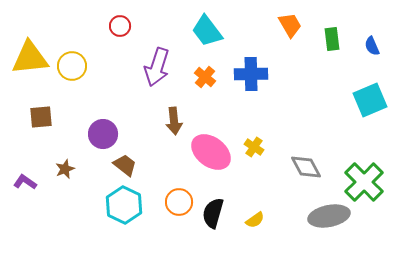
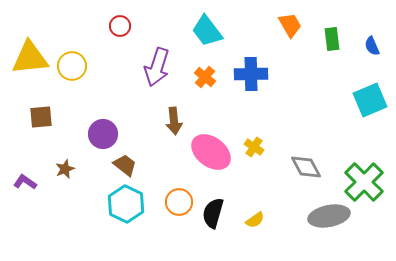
cyan hexagon: moved 2 px right, 1 px up
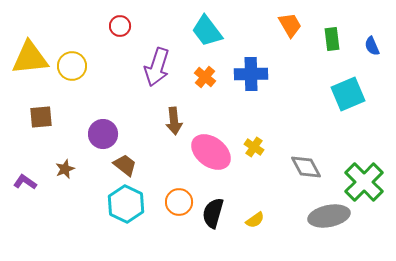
cyan square: moved 22 px left, 6 px up
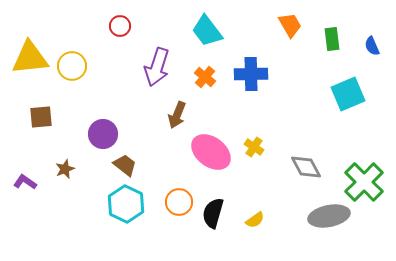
brown arrow: moved 3 px right, 6 px up; rotated 28 degrees clockwise
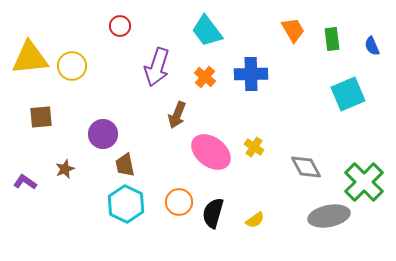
orange trapezoid: moved 3 px right, 5 px down
brown trapezoid: rotated 140 degrees counterclockwise
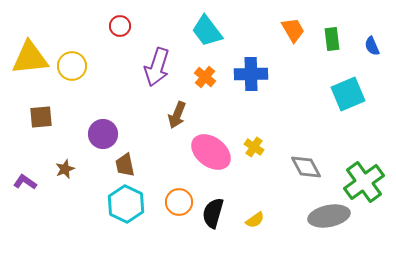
green cross: rotated 9 degrees clockwise
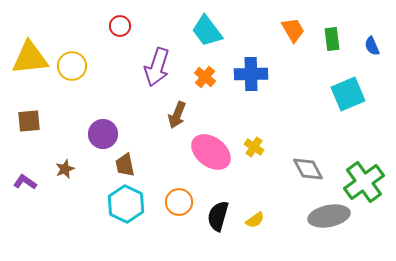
brown square: moved 12 px left, 4 px down
gray diamond: moved 2 px right, 2 px down
black semicircle: moved 5 px right, 3 px down
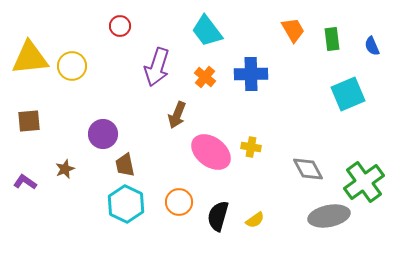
yellow cross: moved 3 px left; rotated 24 degrees counterclockwise
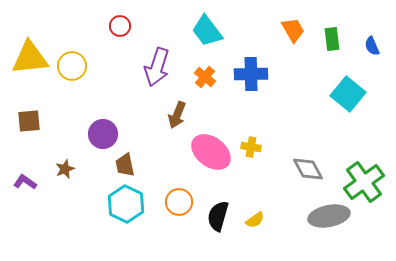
cyan square: rotated 28 degrees counterclockwise
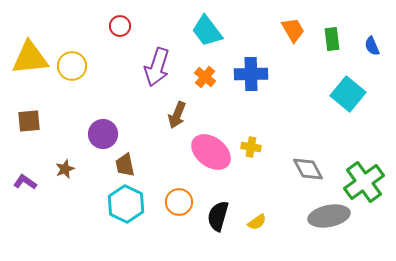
yellow semicircle: moved 2 px right, 2 px down
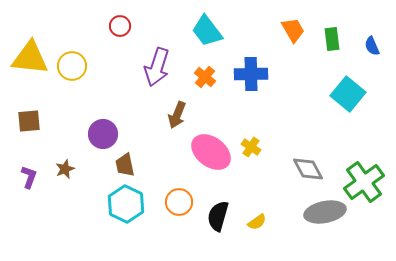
yellow triangle: rotated 12 degrees clockwise
yellow cross: rotated 24 degrees clockwise
purple L-shape: moved 4 px right, 5 px up; rotated 75 degrees clockwise
gray ellipse: moved 4 px left, 4 px up
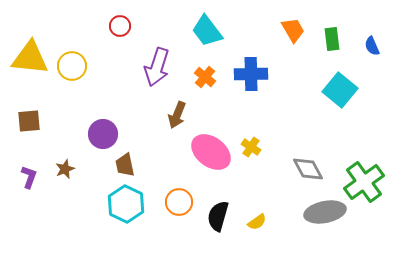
cyan square: moved 8 px left, 4 px up
